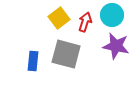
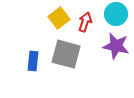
cyan circle: moved 4 px right, 1 px up
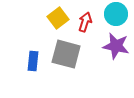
yellow square: moved 1 px left
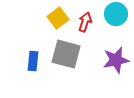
purple star: moved 14 px down; rotated 24 degrees counterclockwise
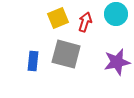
yellow square: rotated 15 degrees clockwise
purple star: moved 1 px right, 2 px down
